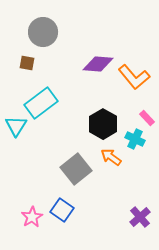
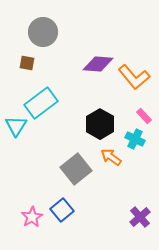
pink rectangle: moved 3 px left, 2 px up
black hexagon: moved 3 px left
blue square: rotated 15 degrees clockwise
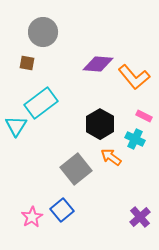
pink rectangle: rotated 21 degrees counterclockwise
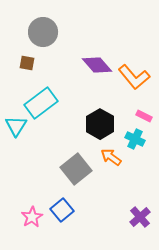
purple diamond: moved 1 px left, 1 px down; rotated 44 degrees clockwise
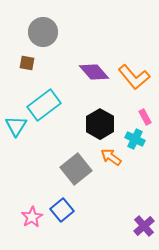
purple diamond: moved 3 px left, 7 px down
cyan rectangle: moved 3 px right, 2 px down
pink rectangle: moved 1 px right, 1 px down; rotated 35 degrees clockwise
purple cross: moved 4 px right, 9 px down
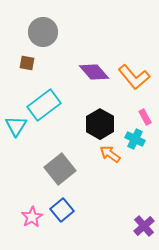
orange arrow: moved 1 px left, 3 px up
gray square: moved 16 px left
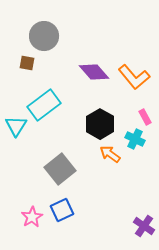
gray circle: moved 1 px right, 4 px down
blue square: rotated 15 degrees clockwise
purple cross: rotated 15 degrees counterclockwise
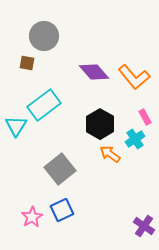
cyan cross: rotated 30 degrees clockwise
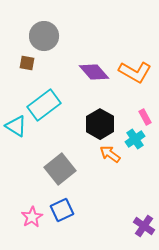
orange L-shape: moved 1 px right, 5 px up; rotated 20 degrees counterclockwise
cyan triangle: rotated 30 degrees counterclockwise
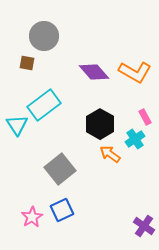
cyan triangle: moved 1 px right, 1 px up; rotated 25 degrees clockwise
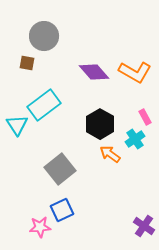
pink star: moved 8 px right, 10 px down; rotated 25 degrees clockwise
